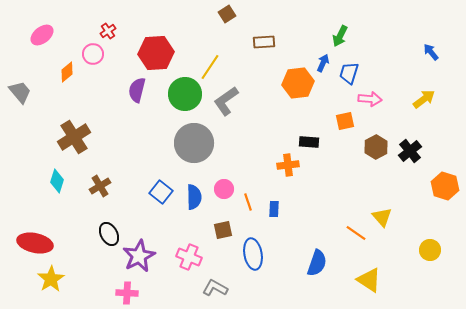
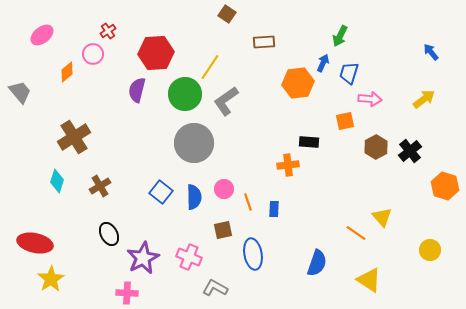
brown square at (227, 14): rotated 24 degrees counterclockwise
purple star at (139, 256): moved 4 px right, 2 px down
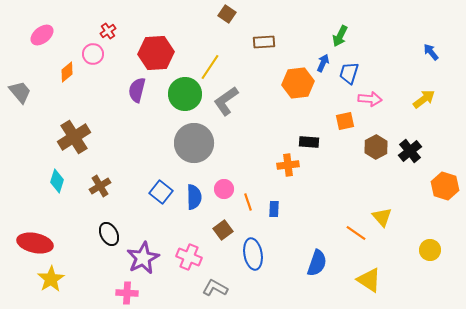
brown square at (223, 230): rotated 24 degrees counterclockwise
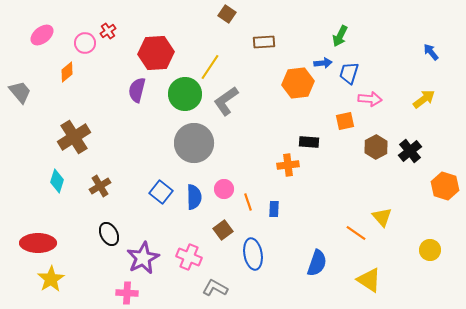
pink circle at (93, 54): moved 8 px left, 11 px up
blue arrow at (323, 63): rotated 60 degrees clockwise
red ellipse at (35, 243): moved 3 px right; rotated 12 degrees counterclockwise
